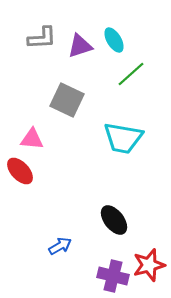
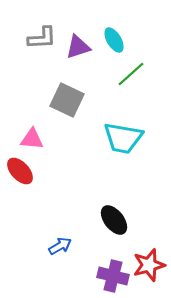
purple triangle: moved 2 px left, 1 px down
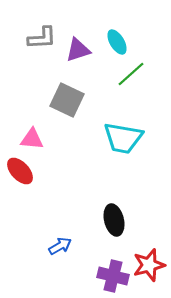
cyan ellipse: moved 3 px right, 2 px down
purple triangle: moved 3 px down
black ellipse: rotated 24 degrees clockwise
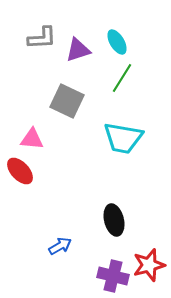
green line: moved 9 px left, 4 px down; rotated 16 degrees counterclockwise
gray square: moved 1 px down
